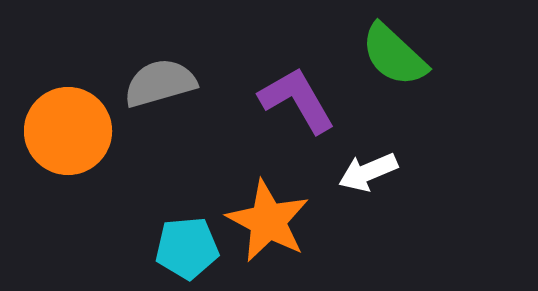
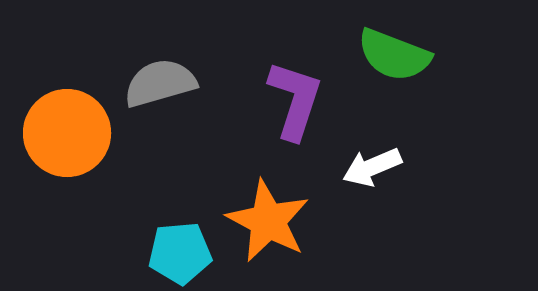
green semicircle: rotated 22 degrees counterclockwise
purple L-shape: moved 2 px left; rotated 48 degrees clockwise
orange circle: moved 1 px left, 2 px down
white arrow: moved 4 px right, 5 px up
cyan pentagon: moved 7 px left, 5 px down
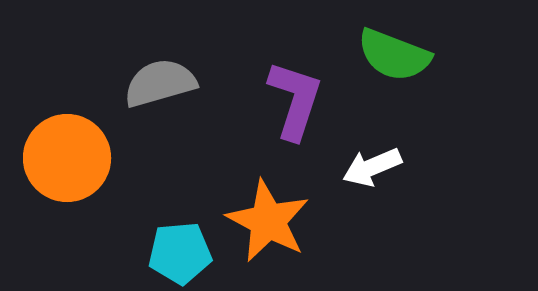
orange circle: moved 25 px down
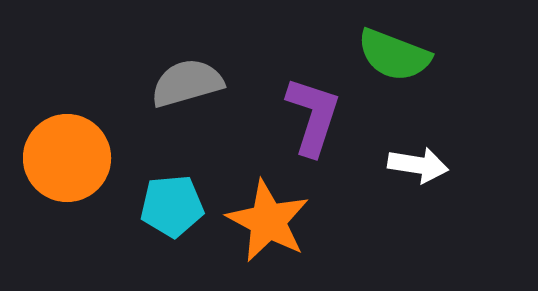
gray semicircle: moved 27 px right
purple L-shape: moved 18 px right, 16 px down
white arrow: moved 46 px right, 2 px up; rotated 148 degrees counterclockwise
cyan pentagon: moved 8 px left, 47 px up
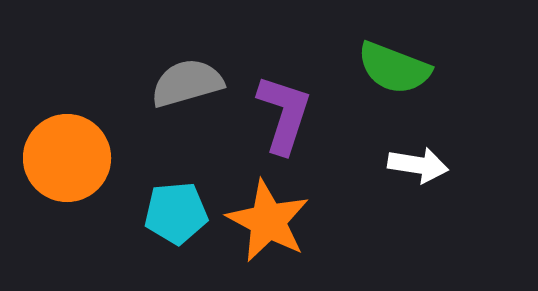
green semicircle: moved 13 px down
purple L-shape: moved 29 px left, 2 px up
cyan pentagon: moved 4 px right, 7 px down
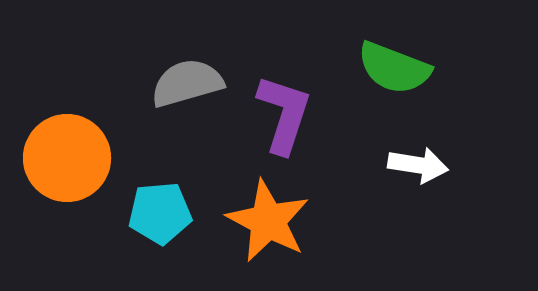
cyan pentagon: moved 16 px left
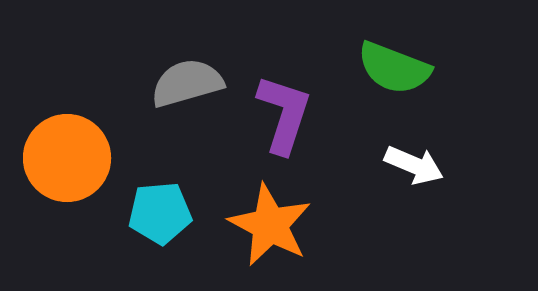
white arrow: moved 4 px left; rotated 14 degrees clockwise
orange star: moved 2 px right, 4 px down
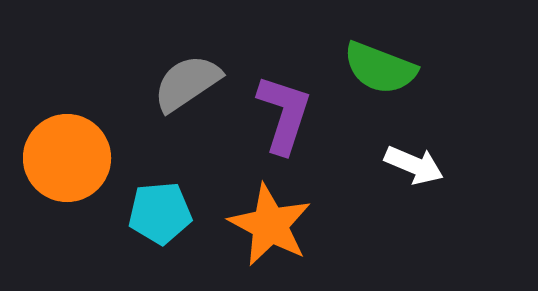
green semicircle: moved 14 px left
gray semicircle: rotated 18 degrees counterclockwise
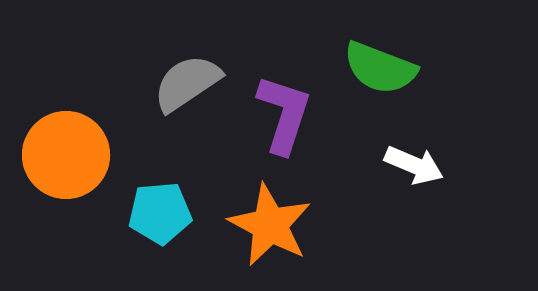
orange circle: moved 1 px left, 3 px up
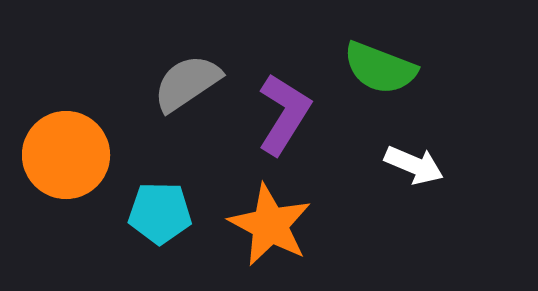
purple L-shape: rotated 14 degrees clockwise
cyan pentagon: rotated 6 degrees clockwise
